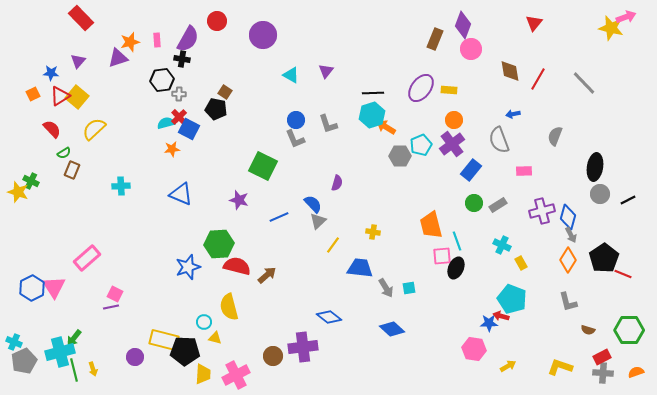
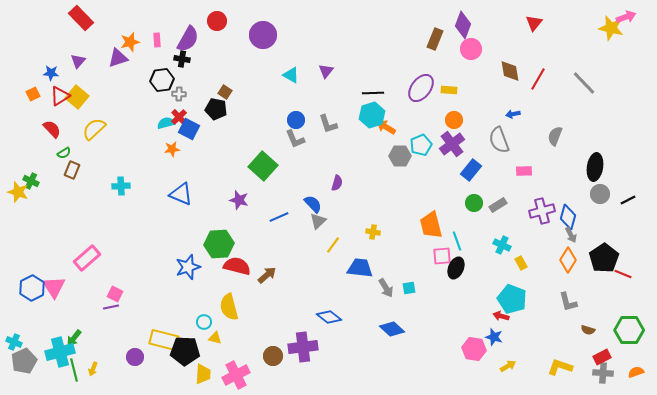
green square at (263, 166): rotated 16 degrees clockwise
blue star at (489, 323): moved 5 px right, 14 px down; rotated 18 degrees clockwise
yellow arrow at (93, 369): rotated 40 degrees clockwise
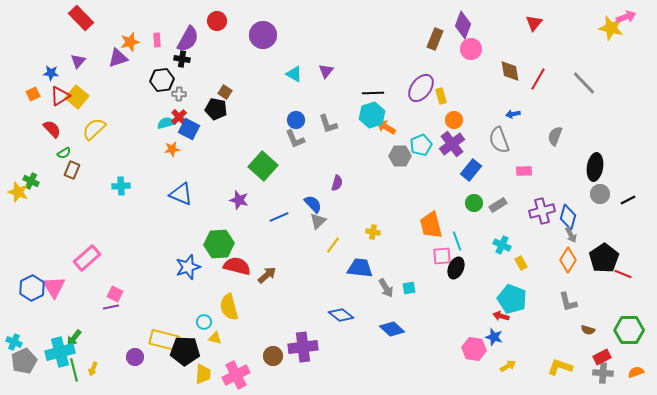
cyan triangle at (291, 75): moved 3 px right, 1 px up
yellow rectangle at (449, 90): moved 8 px left, 6 px down; rotated 70 degrees clockwise
blue diamond at (329, 317): moved 12 px right, 2 px up
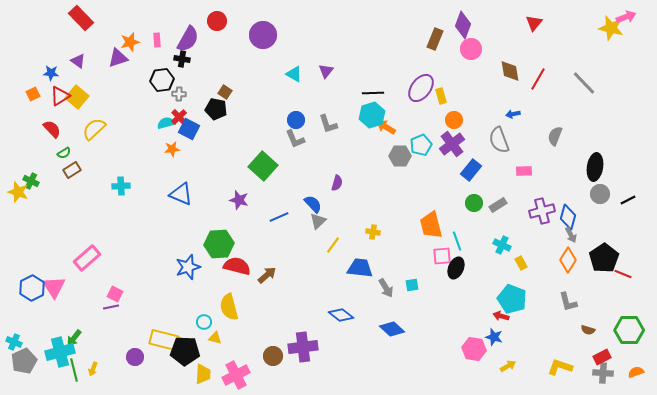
purple triangle at (78, 61): rotated 35 degrees counterclockwise
brown rectangle at (72, 170): rotated 36 degrees clockwise
cyan square at (409, 288): moved 3 px right, 3 px up
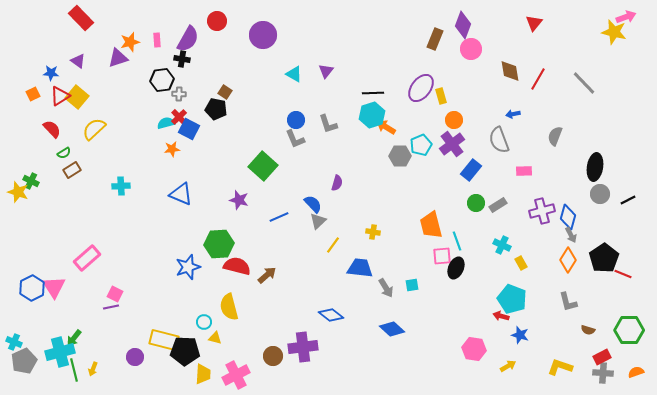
yellow star at (611, 28): moved 3 px right, 4 px down
green circle at (474, 203): moved 2 px right
blue diamond at (341, 315): moved 10 px left
blue star at (494, 337): moved 26 px right, 2 px up
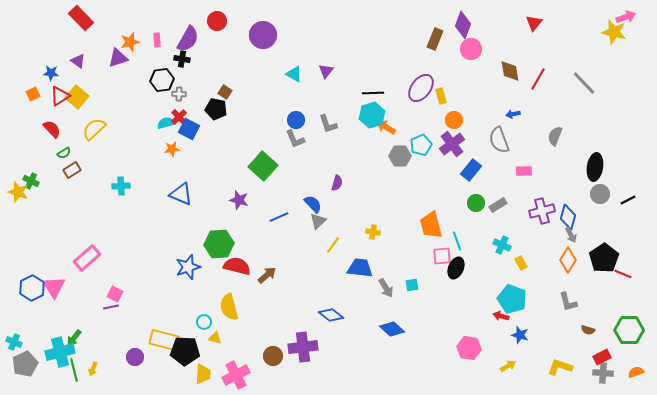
pink hexagon at (474, 349): moved 5 px left, 1 px up
gray pentagon at (24, 361): moved 1 px right, 3 px down
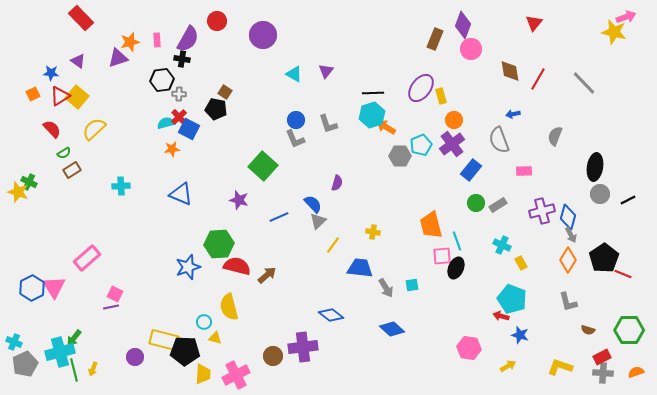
green cross at (31, 181): moved 2 px left, 1 px down
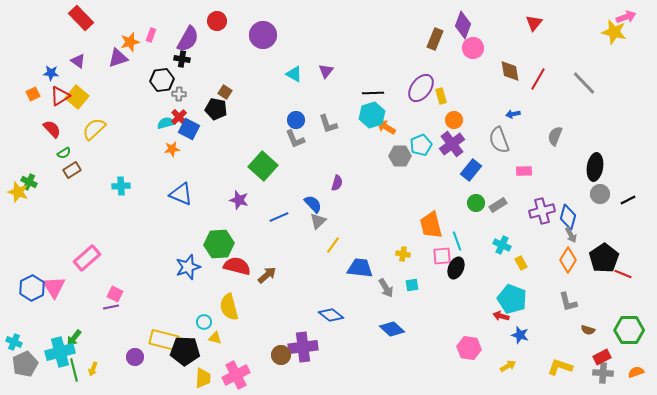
pink rectangle at (157, 40): moved 6 px left, 5 px up; rotated 24 degrees clockwise
pink circle at (471, 49): moved 2 px right, 1 px up
yellow cross at (373, 232): moved 30 px right, 22 px down
brown circle at (273, 356): moved 8 px right, 1 px up
yellow trapezoid at (203, 374): moved 4 px down
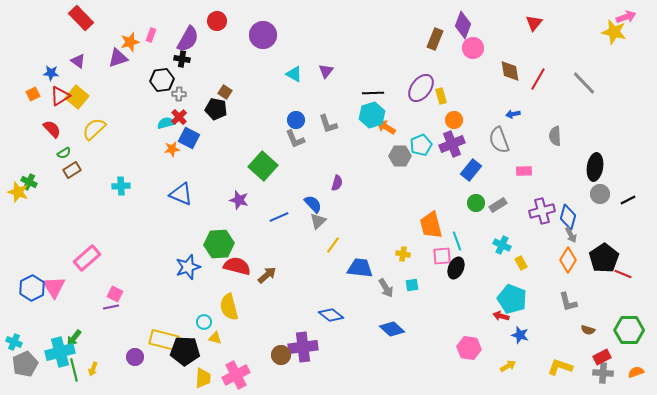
blue square at (189, 129): moved 9 px down
gray semicircle at (555, 136): rotated 24 degrees counterclockwise
purple cross at (452, 144): rotated 15 degrees clockwise
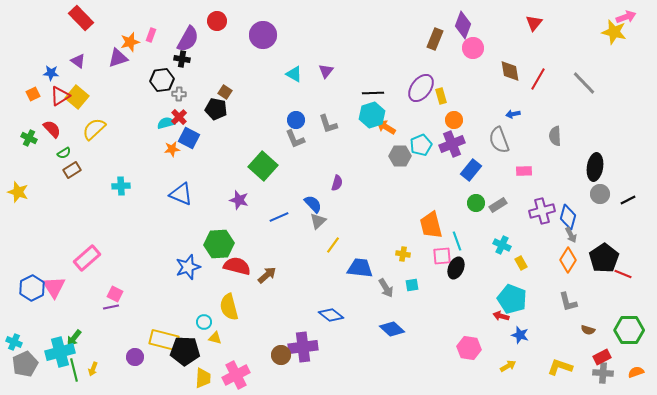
green cross at (29, 182): moved 44 px up
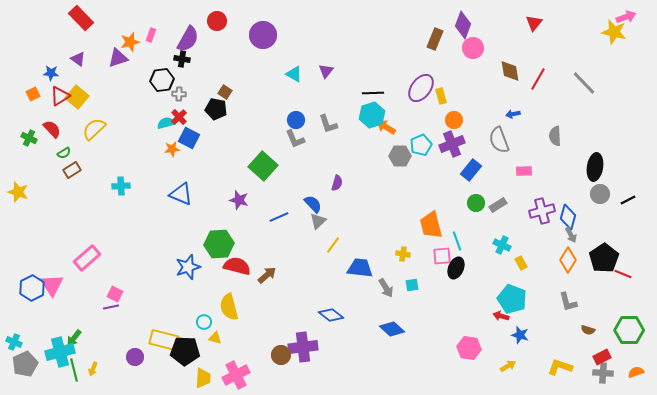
purple triangle at (78, 61): moved 2 px up
pink triangle at (54, 287): moved 2 px left, 2 px up
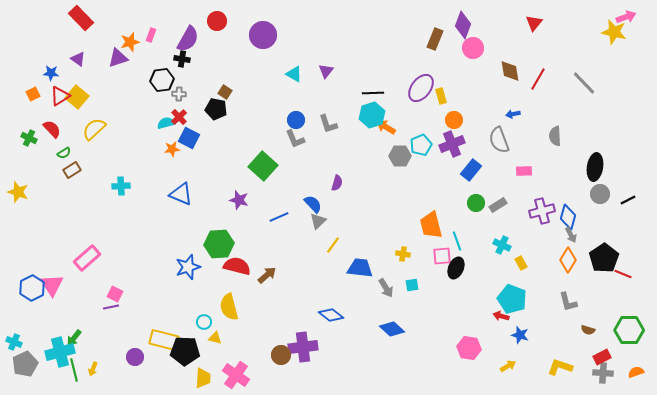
pink cross at (236, 375): rotated 28 degrees counterclockwise
